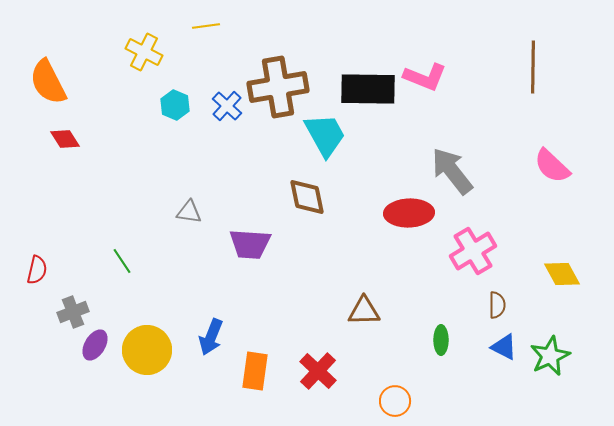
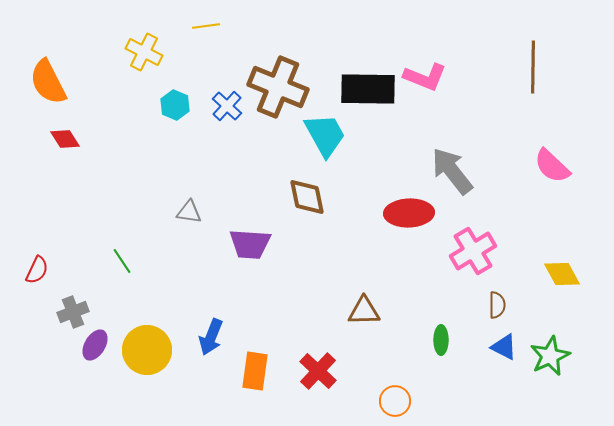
brown cross: rotated 32 degrees clockwise
red semicircle: rotated 12 degrees clockwise
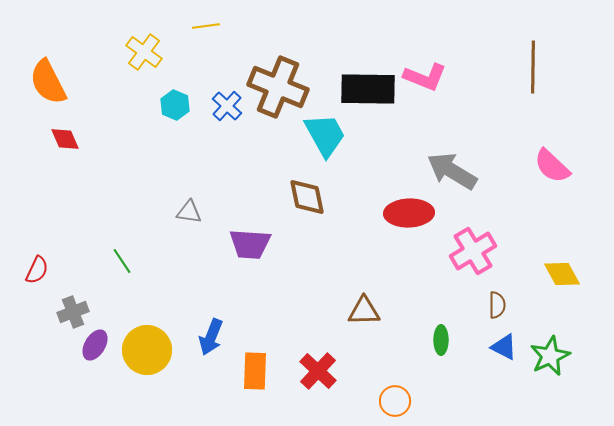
yellow cross: rotated 9 degrees clockwise
red diamond: rotated 8 degrees clockwise
gray arrow: rotated 21 degrees counterclockwise
orange rectangle: rotated 6 degrees counterclockwise
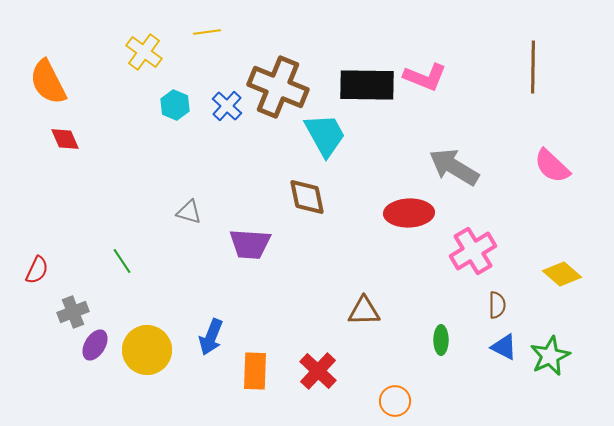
yellow line: moved 1 px right, 6 px down
black rectangle: moved 1 px left, 4 px up
gray arrow: moved 2 px right, 4 px up
gray triangle: rotated 8 degrees clockwise
yellow diamond: rotated 21 degrees counterclockwise
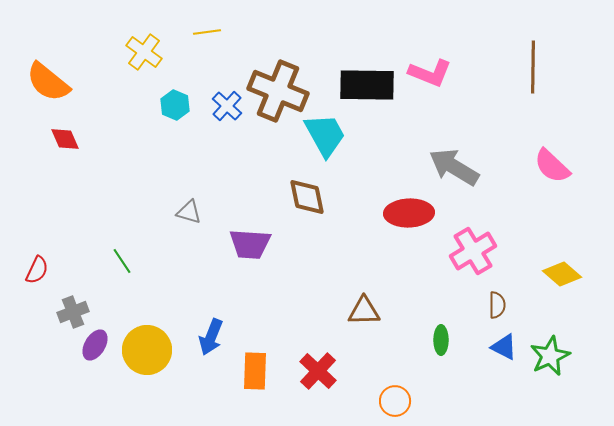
pink L-shape: moved 5 px right, 4 px up
orange semicircle: rotated 24 degrees counterclockwise
brown cross: moved 4 px down
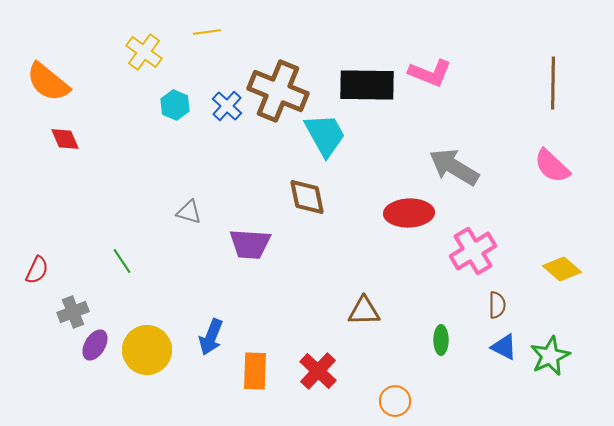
brown line: moved 20 px right, 16 px down
yellow diamond: moved 5 px up
